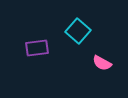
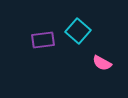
purple rectangle: moved 6 px right, 8 px up
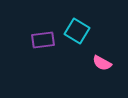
cyan square: moved 1 px left; rotated 10 degrees counterclockwise
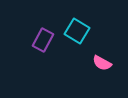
purple rectangle: rotated 55 degrees counterclockwise
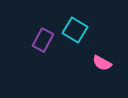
cyan square: moved 2 px left, 1 px up
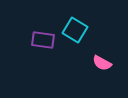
purple rectangle: rotated 70 degrees clockwise
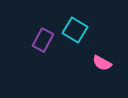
purple rectangle: rotated 70 degrees counterclockwise
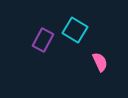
pink semicircle: moved 2 px left, 1 px up; rotated 144 degrees counterclockwise
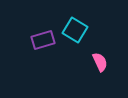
purple rectangle: rotated 45 degrees clockwise
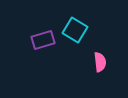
pink semicircle: rotated 18 degrees clockwise
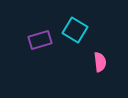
purple rectangle: moved 3 px left
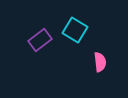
purple rectangle: rotated 20 degrees counterclockwise
